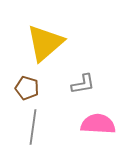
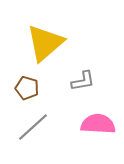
gray L-shape: moved 3 px up
gray line: rotated 40 degrees clockwise
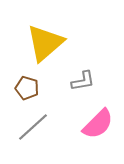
pink semicircle: rotated 132 degrees clockwise
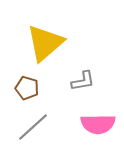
pink semicircle: rotated 44 degrees clockwise
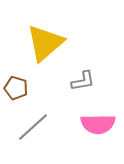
brown pentagon: moved 11 px left
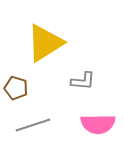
yellow triangle: rotated 9 degrees clockwise
gray L-shape: rotated 15 degrees clockwise
gray line: moved 2 px up; rotated 24 degrees clockwise
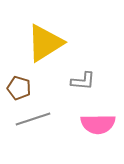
brown pentagon: moved 3 px right
gray line: moved 6 px up
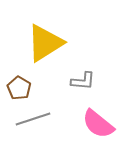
brown pentagon: rotated 15 degrees clockwise
pink semicircle: rotated 40 degrees clockwise
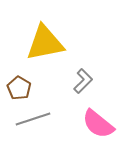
yellow triangle: rotated 21 degrees clockwise
gray L-shape: rotated 50 degrees counterclockwise
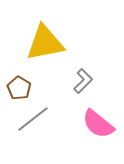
gray line: rotated 20 degrees counterclockwise
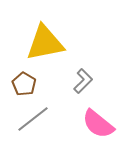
brown pentagon: moved 5 px right, 4 px up
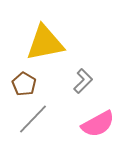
gray line: rotated 8 degrees counterclockwise
pink semicircle: rotated 68 degrees counterclockwise
